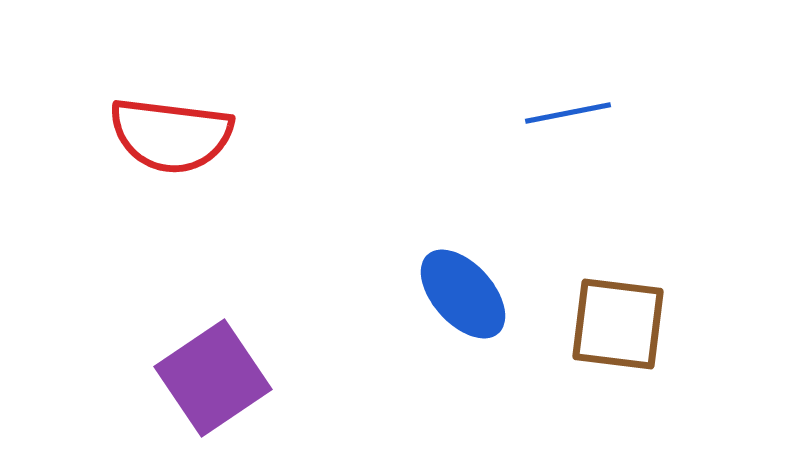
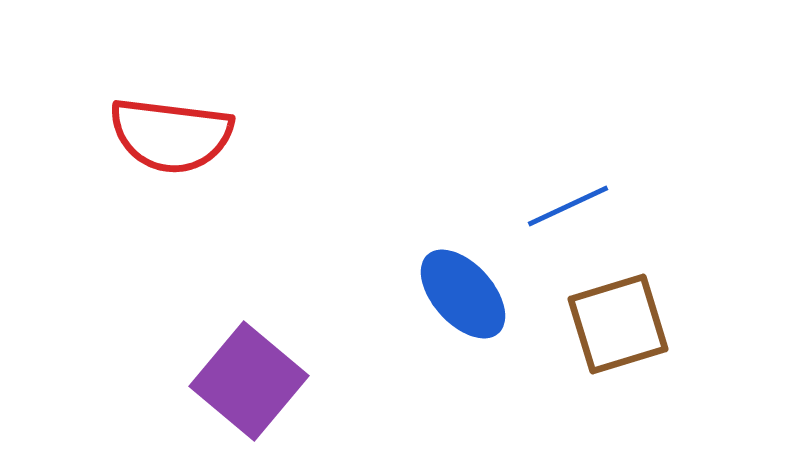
blue line: moved 93 px down; rotated 14 degrees counterclockwise
brown square: rotated 24 degrees counterclockwise
purple square: moved 36 px right, 3 px down; rotated 16 degrees counterclockwise
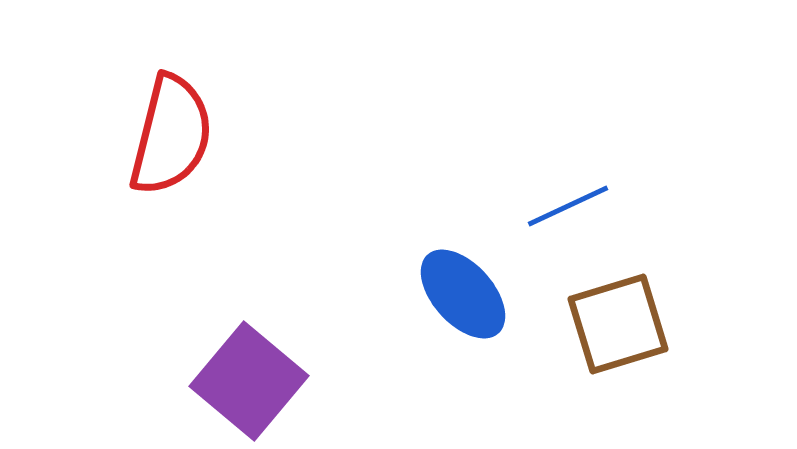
red semicircle: rotated 83 degrees counterclockwise
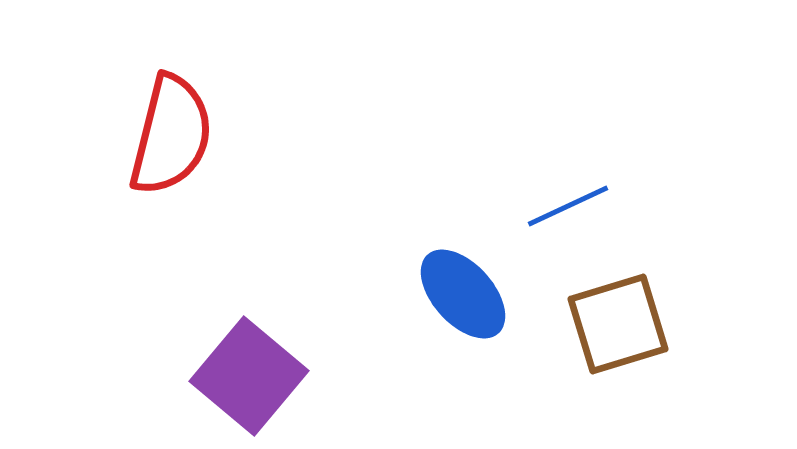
purple square: moved 5 px up
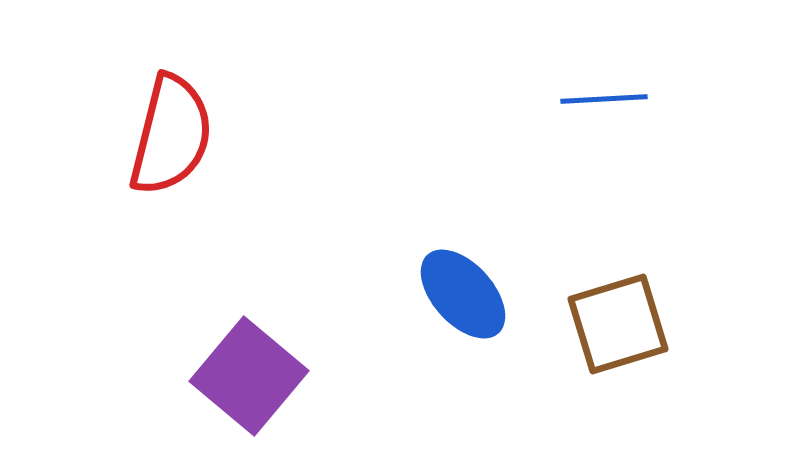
blue line: moved 36 px right, 107 px up; rotated 22 degrees clockwise
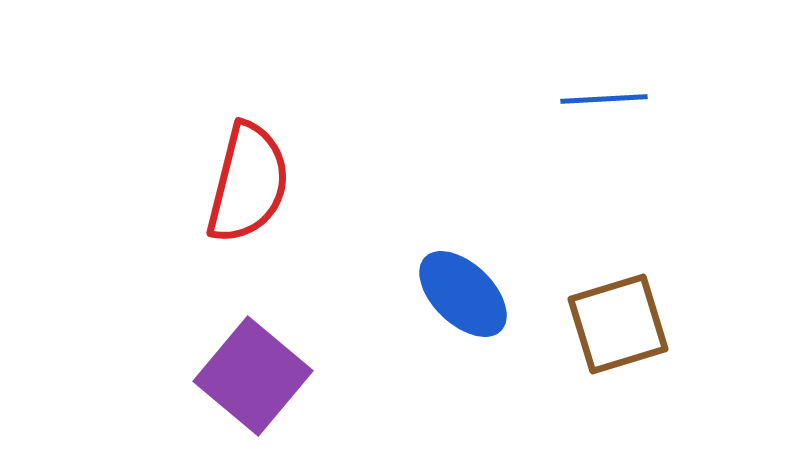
red semicircle: moved 77 px right, 48 px down
blue ellipse: rotated 4 degrees counterclockwise
purple square: moved 4 px right
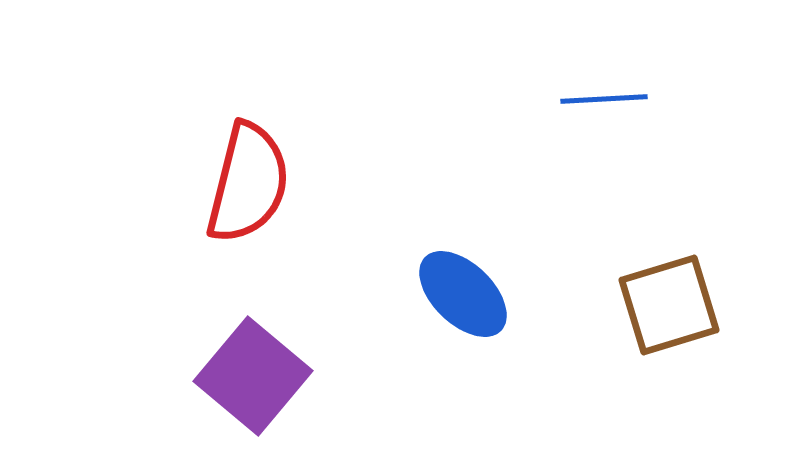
brown square: moved 51 px right, 19 px up
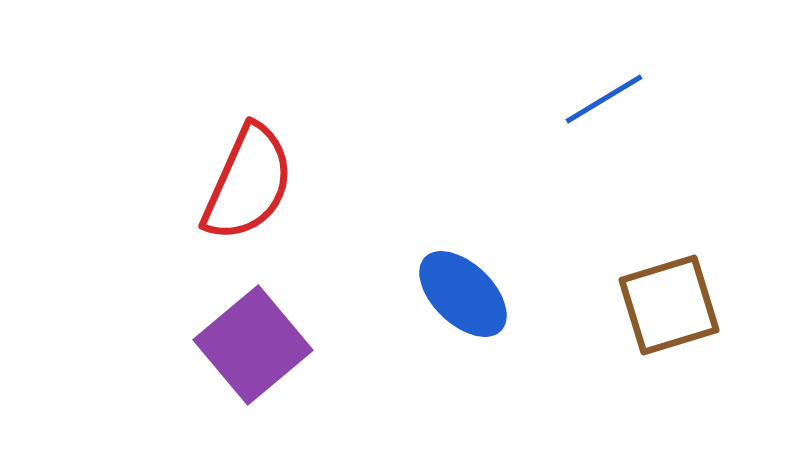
blue line: rotated 28 degrees counterclockwise
red semicircle: rotated 10 degrees clockwise
purple square: moved 31 px up; rotated 10 degrees clockwise
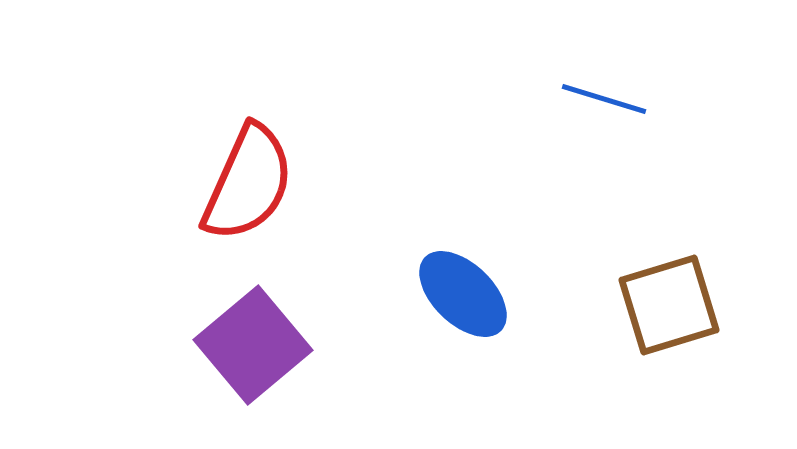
blue line: rotated 48 degrees clockwise
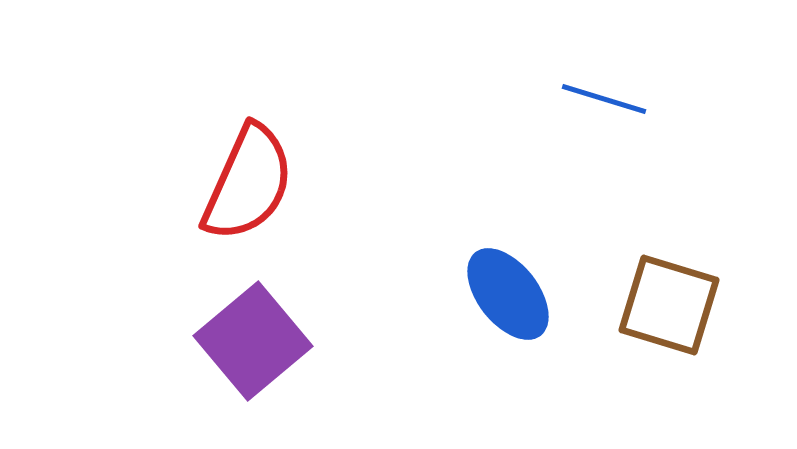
blue ellipse: moved 45 px right; rotated 8 degrees clockwise
brown square: rotated 34 degrees clockwise
purple square: moved 4 px up
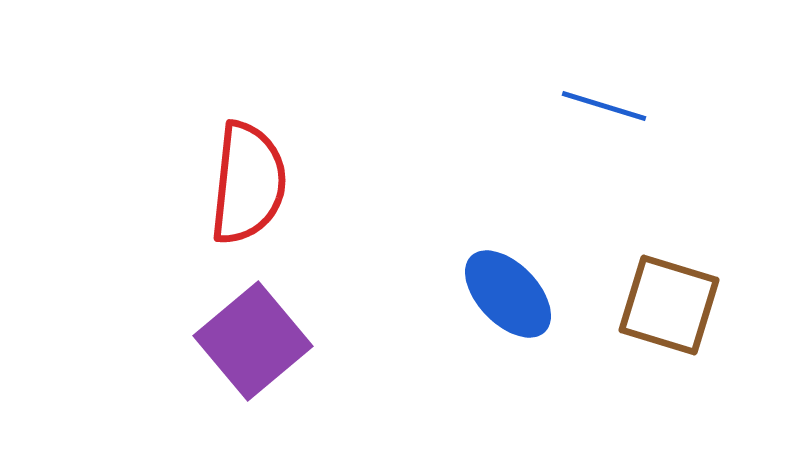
blue line: moved 7 px down
red semicircle: rotated 18 degrees counterclockwise
blue ellipse: rotated 6 degrees counterclockwise
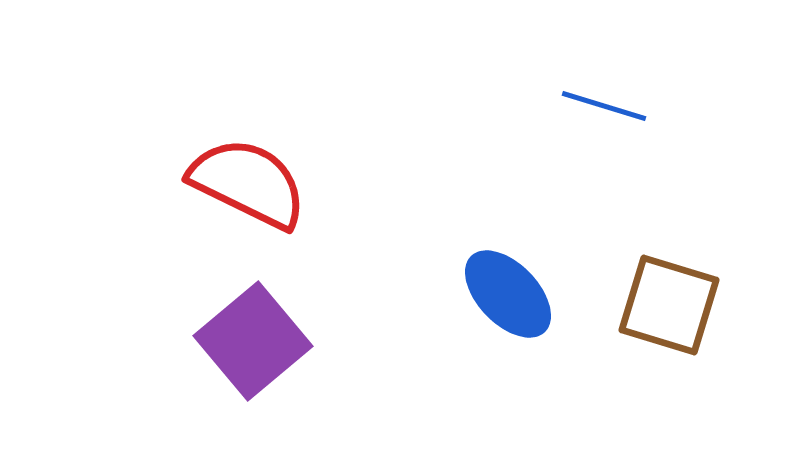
red semicircle: rotated 70 degrees counterclockwise
